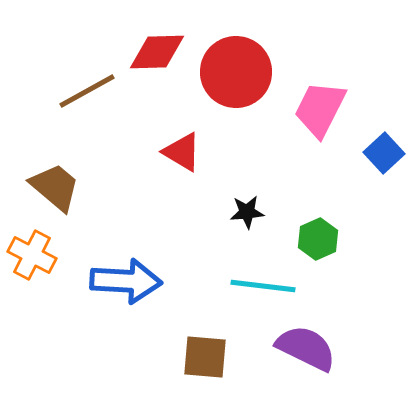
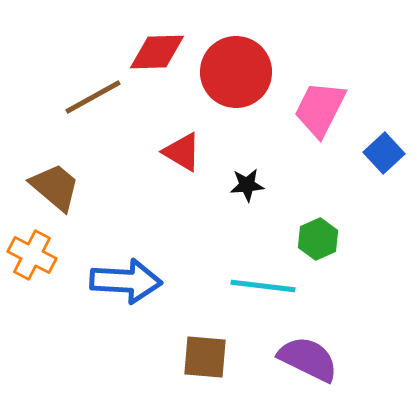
brown line: moved 6 px right, 6 px down
black star: moved 27 px up
purple semicircle: moved 2 px right, 11 px down
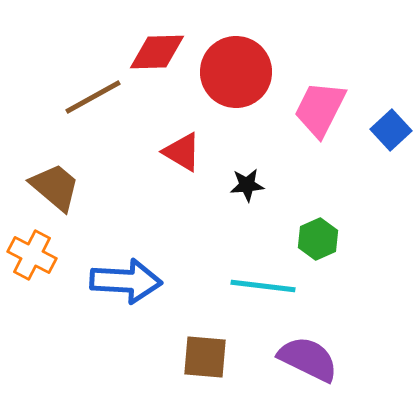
blue square: moved 7 px right, 23 px up
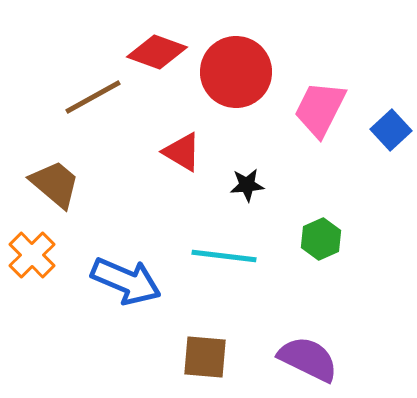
red diamond: rotated 22 degrees clockwise
brown trapezoid: moved 3 px up
green hexagon: moved 3 px right
orange cross: rotated 18 degrees clockwise
blue arrow: rotated 20 degrees clockwise
cyan line: moved 39 px left, 30 px up
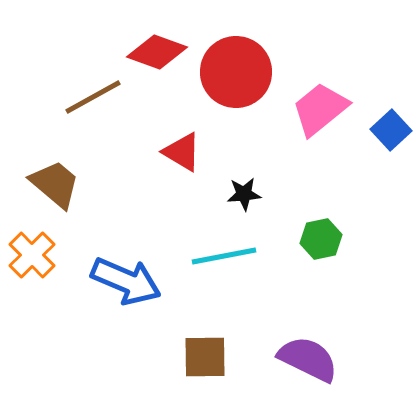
pink trapezoid: rotated 24 degrees clockwise
black star: moved 3 px left, 9 px down
green hexagon: rotated 12 degrees clockwise
cyan line: rotated 18 degrees counterclockwise
brown square: rotated 6 degrees counterclockwise
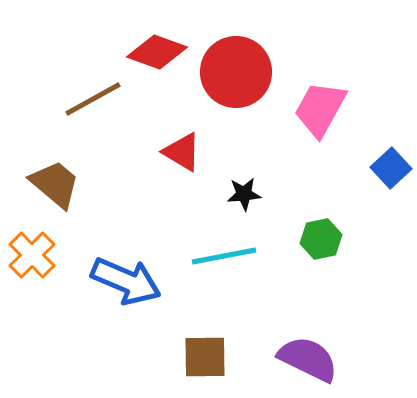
brown line: moved 2 px down
pink trapezoid: rotated 22 degrees counterclockwise
blue square: moved 38 px down
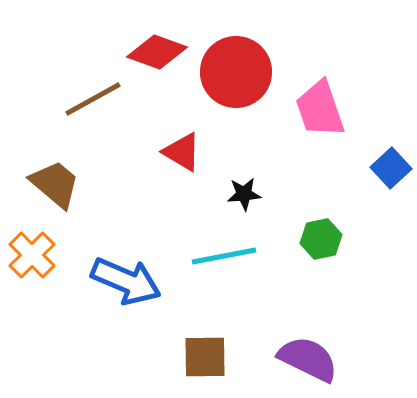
pink trapezoid: rotated 48 degrees counterclockwise
